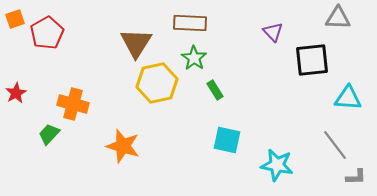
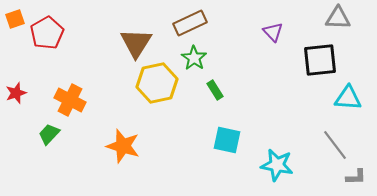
brown rectangle: rotated 28 degrees counterclockwise
black square: moved 8 px right
red star: rotated 10 degrees clockwise
orange cross: moved 3 px left, 4 px up; rotated 12 degrees clockwise
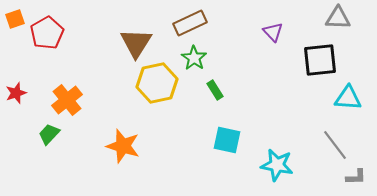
orange cross: moved 3 px left; rotated 24 degrees clockwise
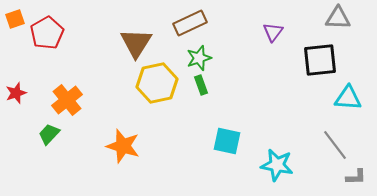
purple triangle: rotated 20 degrees clockwise
green star: moved 5 px right; rotated 20 degrees clockwise
green rectangle: moved 14 px left, 5 px up; rotated 12 degrees clockwise
cyan square: moved 1 px down
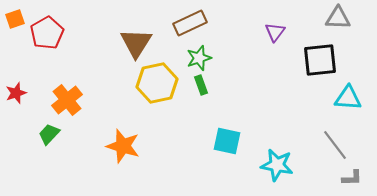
purple triangle: moved 2 px right
gray L-shape: moved 4 px left, 1 px down
